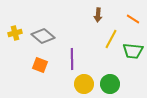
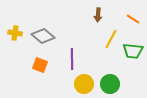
yellow cross: rotated 24 degrees clockwise
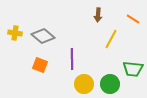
green trapezoid: moved 18 px down
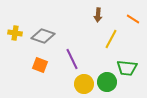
gray diamond: rotated 20 degrees counterclockwise
purple line: rotated 25 degrees counterclockwise
green trapezoid: moved 6 px left, 1 px up
green circle: moved 3 px left, 2 px up
